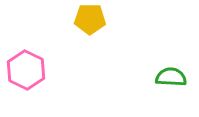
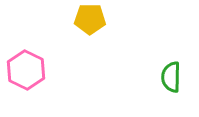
green semicircle: rotated 92 degrees counterclockwise
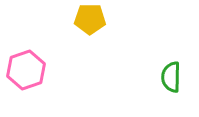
pink hexagon: rotated 15 degrees clockwise
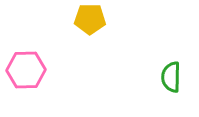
pink hexagon: rotated 18 degrees clockwise
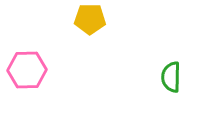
pink hexagon: moved 1 px right
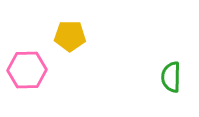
yellow pentagon: moved 20 px left, 17 px down
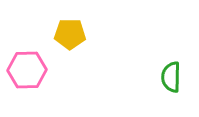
yellow pentagon: moved 2 px up
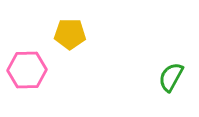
green semicircle: rotated 28 degrees clockwise
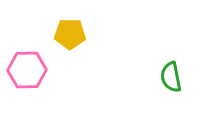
green semicircle: rotated 40 degrees counterclockwise
